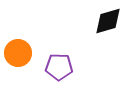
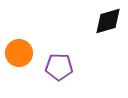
orange circle: moved 1 px right
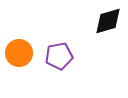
purple pentagon: moved 11 px up; rotated 12 degrees counterclockwise
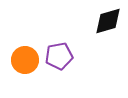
orange circle: moved 6 px right, 7 px down
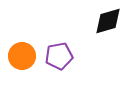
orange circle: moved 3 px left, 4 px up
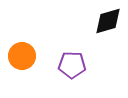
purple pentagon: moved 13 px right, 9 px down; rotated 12 degrees clockwise
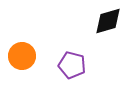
purple pentagon: rotated 12 degrees clockwise
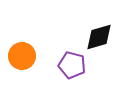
black diamond: moved 9 px left, 16 px down
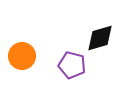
black diamond: moved 1 px right, 1 px down
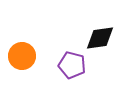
black diamond: rotated 8 degrees clockwise
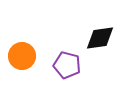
purple pentagon: moved 5 px left
